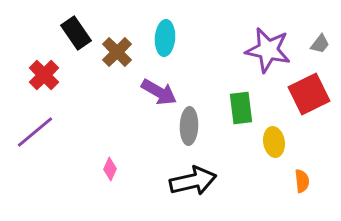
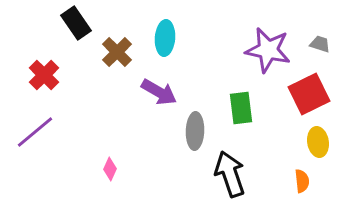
black rectangle: moved 10 px up
gray trapezoid: rotated 110 degrees counterclockwise
gray ellipse: moved 6 px right, 5 px down
yellow ellipse: moved 44 px right
black arrow: moved 37 px right, 7 px up; rotated 96 degrees counterclockwise
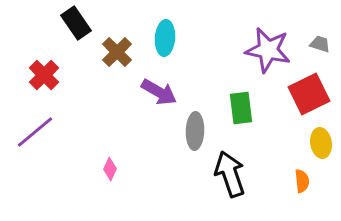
yellow ellipse: moved 3 px right, 1 px down
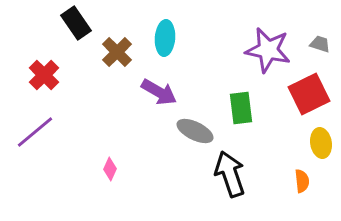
gray ellipse: rotated 66 degrees counterclockwise
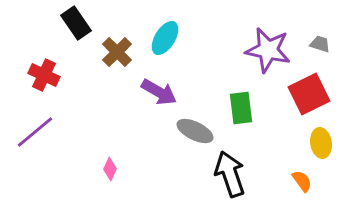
cyan ellipse: rotated 28 degrees clockwise
red cross: rotated 20 degrees counterclockwise
orange semicircle: rotated 30 degrees counterclockwise
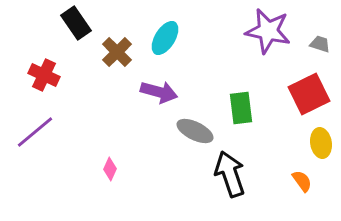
purple star: moved 19 px up
purple arrow: rotated 15 degrees counterclockwise
